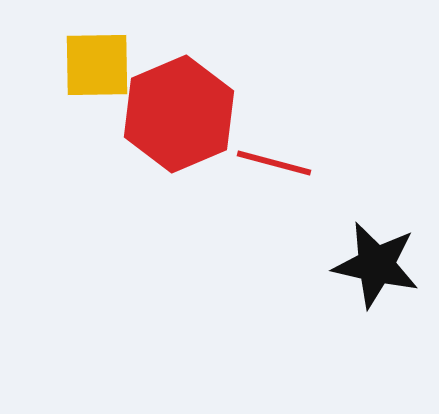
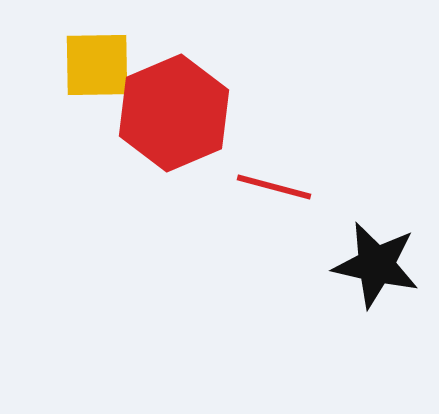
red hexagon: moved 5 px left, 1 px up
red line: moved 24 px down
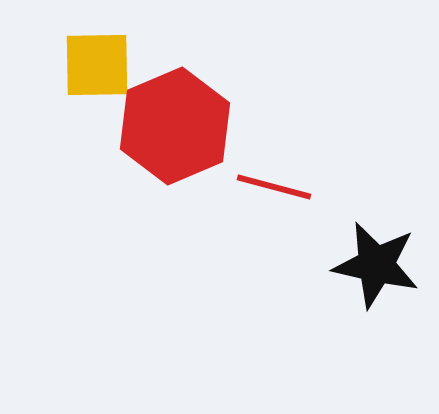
red hexagon: moved 1 px right, 13 px down
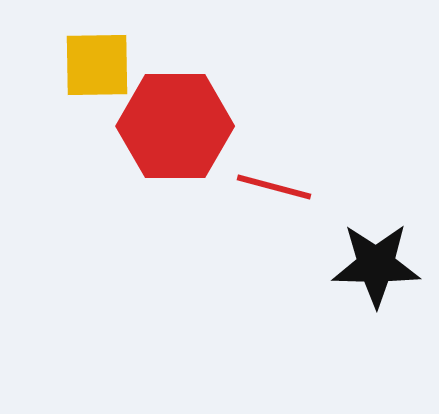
red hexagon: rotated 23 degrees clockwise
black star: rotated 12 degrees counterclockwise
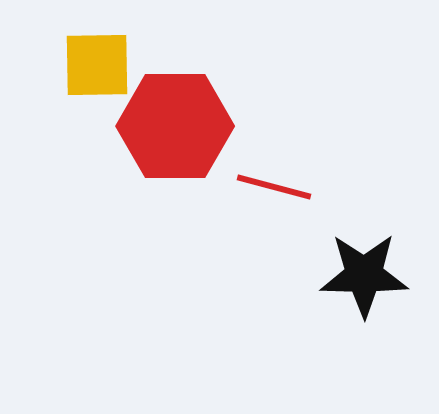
black star: moved 12 px left, 10 px down
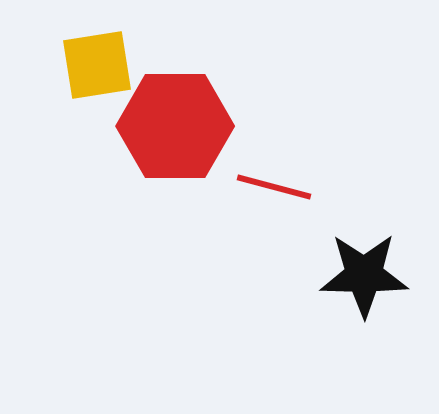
yellow square: rotated 8 degrees counterclockwise
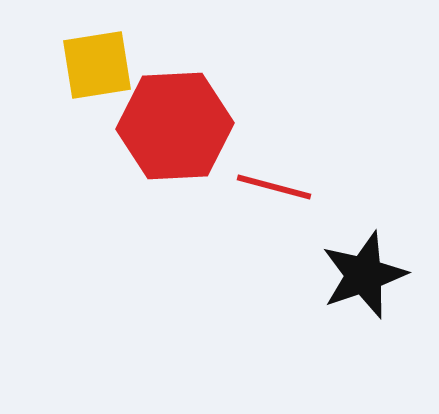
red hexagon: rotated 3 degrees counterclockwise
black star: rotated 20 degrees counterclockwise
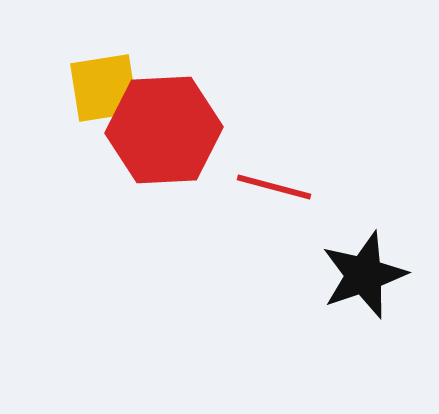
yellow square: moved 7 px right, 23 px down
red hexagon: moved 11 px left, 4 px down
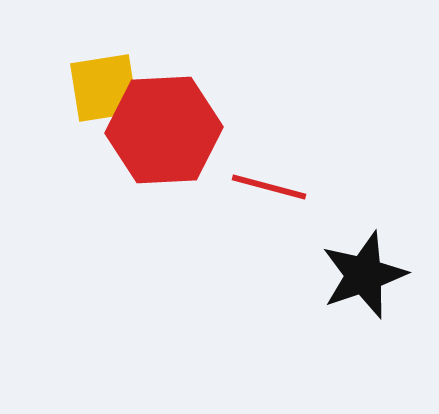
red line: moved 5 px left
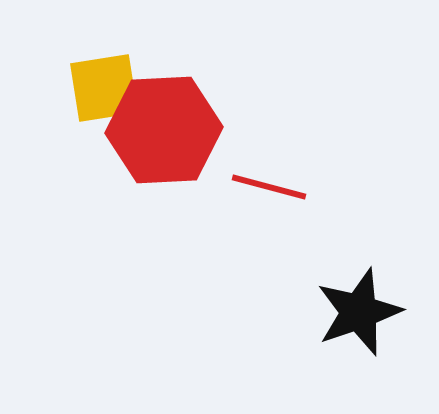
black star: moved 5 px left, 37 px down
